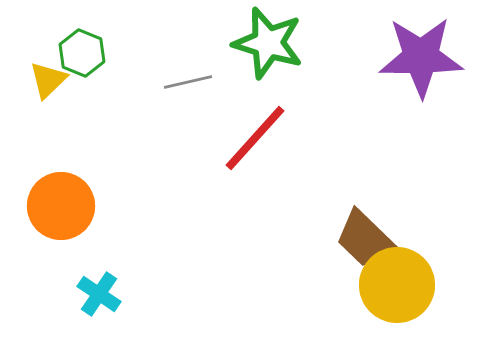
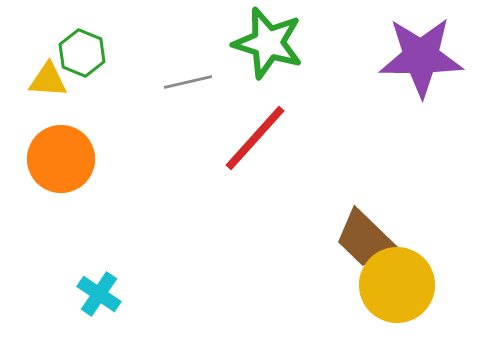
yellow triangle: rotated 48 degrees clockwise
orange circle: moved 47 px up
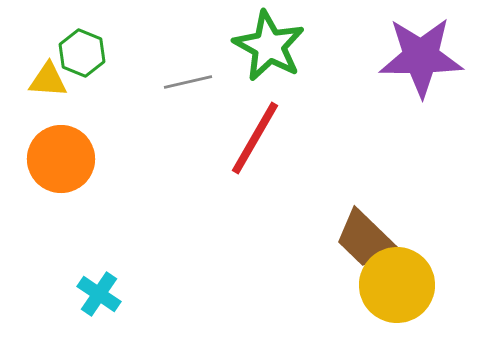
green star: moved 1 px right, 3 px down; rotated 12 degrees clockwise
red line: rotated 12 degrees counterclockwise
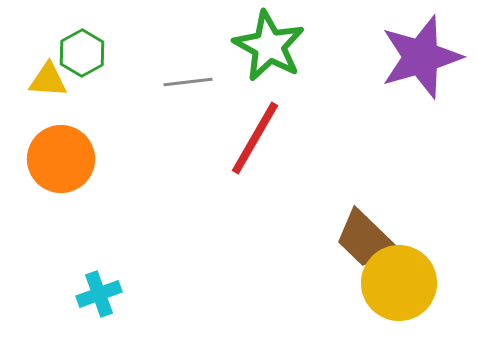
green hexagon: rotated 9 degrees clockwise
purple star: rotated 16 degrees counterclockwise
gray line: rotated 6 degrees clockwise
yellow circle: moved 2 px right, 2 px up
cyan cross: rotated 36 degrees clockwise
